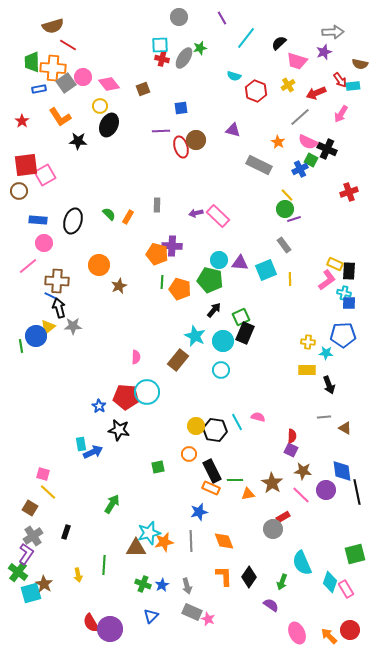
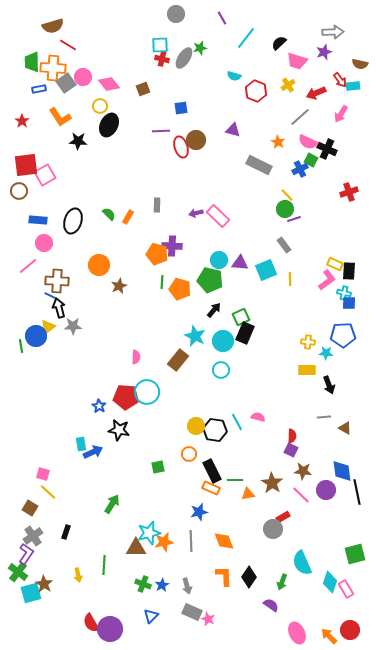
gray circle at (179, 17): moved 3 px left, 3 px up
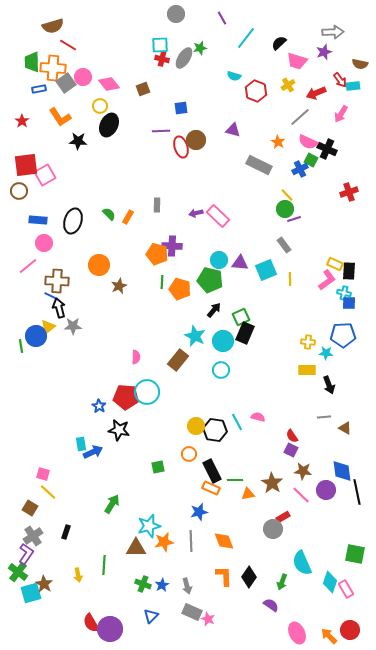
red semicircle at (292, 436): rotated 144 degrees clockwise
cyan star at (149, 533): moved 7 px up
green square at (355, 554): rotated 25 degrees clockwise
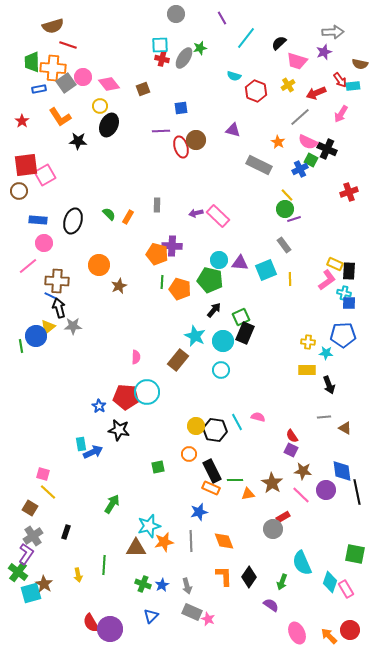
red line at (68, 45): rotated 12 degrees counterclockwise
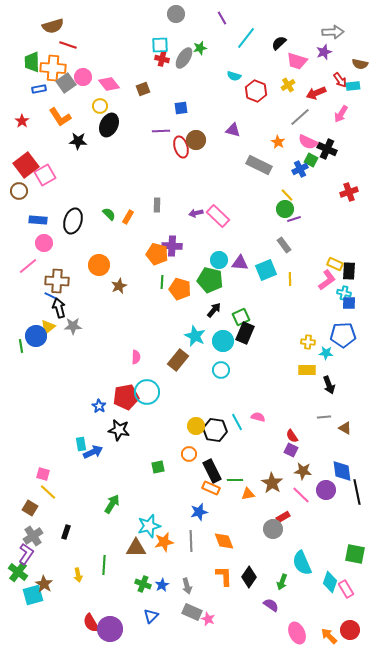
red square at (26, 165): rotated 30 degrees counterclockwise
red pentagon at (126, 397): rotated 15 degrees counterclockwise
cyan square at (31, 593): moved 2 px right, 2 px down
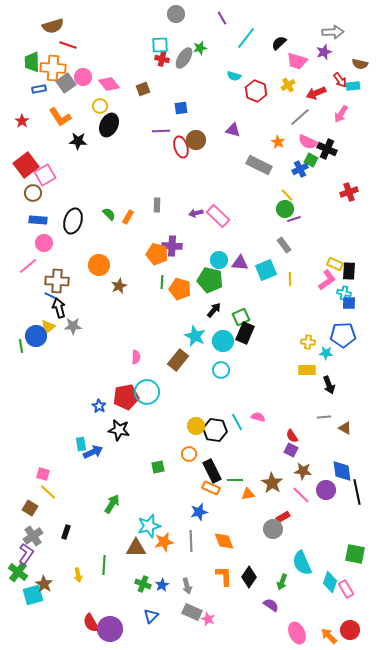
brown circle at (19, 191): moved 14 px right, 2 px down
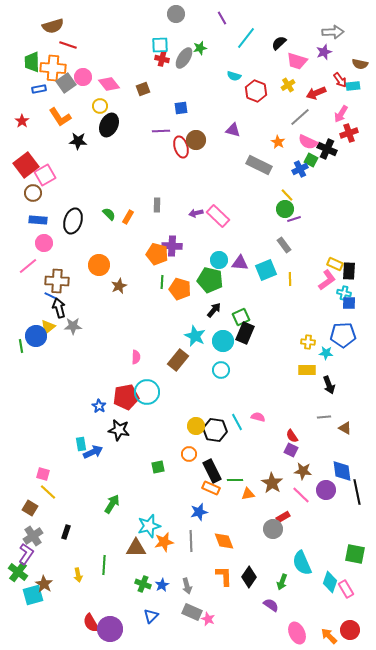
red cross at (349, 192): moved 59 px up
